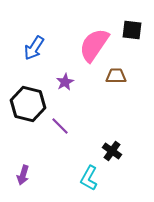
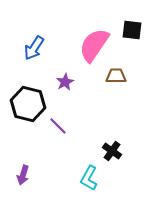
purple line: moved 2 px left
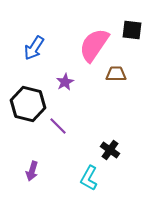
brown trapezoid: moved 2 px up
black cross: moved 2 px left, 1 px up
purple arrow: moved 9 px right, 4 px up
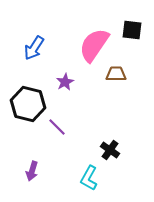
purple line: moved 1 px left, 1 px down
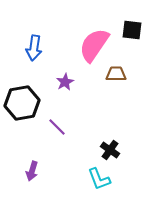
blue arrow: rotated 25 degrees counterclockwise
black hexagon: moved 6 px left, 1 px up; rotated 24 degrees counterclockwise
cyan L-shape: moved 10 px right, 1 px down; rotated 50 degrees counterclockwise
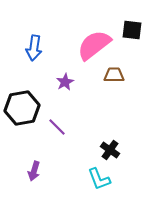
pink semicircle: rotated 18 degrees clockwise
brown trapezoid: moved 2 px left, 1 px down
black hexagon: moved 5 px down
purple arrow: moved 2 px right
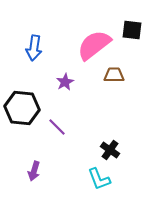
black hexagon: rotated 16 degrees clockwise
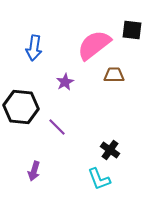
black hexagon: moved 1 px left, 1 px up
